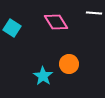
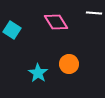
cyan square: moved 2 px down
cyan star: moved 5 px left, 3 px up
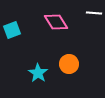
cyan square: rotated 36 degrees clockwise
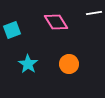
white line: rotated 14 degrees counterclockwise
cyan star: moved 10 px left, 9 px up
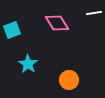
pink diamond: moved 1 px right, 1 px down
orange circle: moved 16 px down
